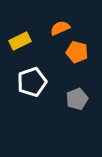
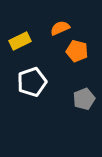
orange pentagon: moved 1 px up
gray pentagon: moved 7 px right
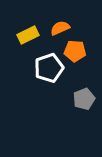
yellow rectangle: moved 8 px right, 6 px up
orange pentagon: moved 2 px left; rotated 10 degrees counterclockwise
white pentagon: moved 17 px right, 14 px up
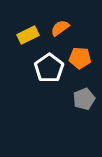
orange semicircle: rotated 12 degrees counterclockwise
orange pentagon: moved 5 px right, 7 px down
white pentagon: rotated 16 degrees counterclockwise
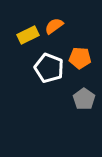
orange semicircle: moved 6 px left, 2 px up
white pentagon: rotated 16 degrees counterclockwise
gray pentagon: rotated 15 degrees counterclockwise
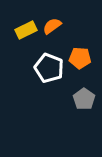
orange semicircle: moved 2 px left
yellow rectangle: moved 2 px left, 5 px up
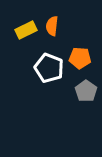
orange semicircle: rotated 48 degrees counterclockwise
gray pentagon: moved 2 px right, 8 px up
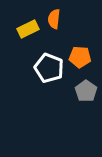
orange semicircle: moved 2 px right, 7 px up
yellow rectangle: moved 2 px right, 1 px up
orange pentagon: moved 1 px up
